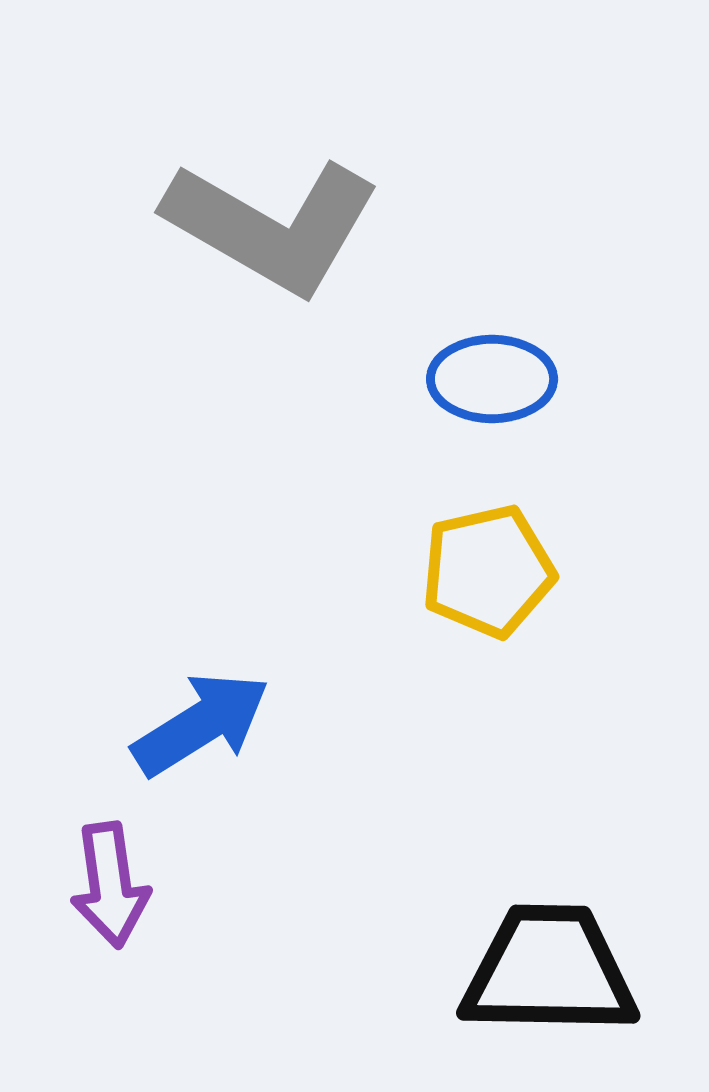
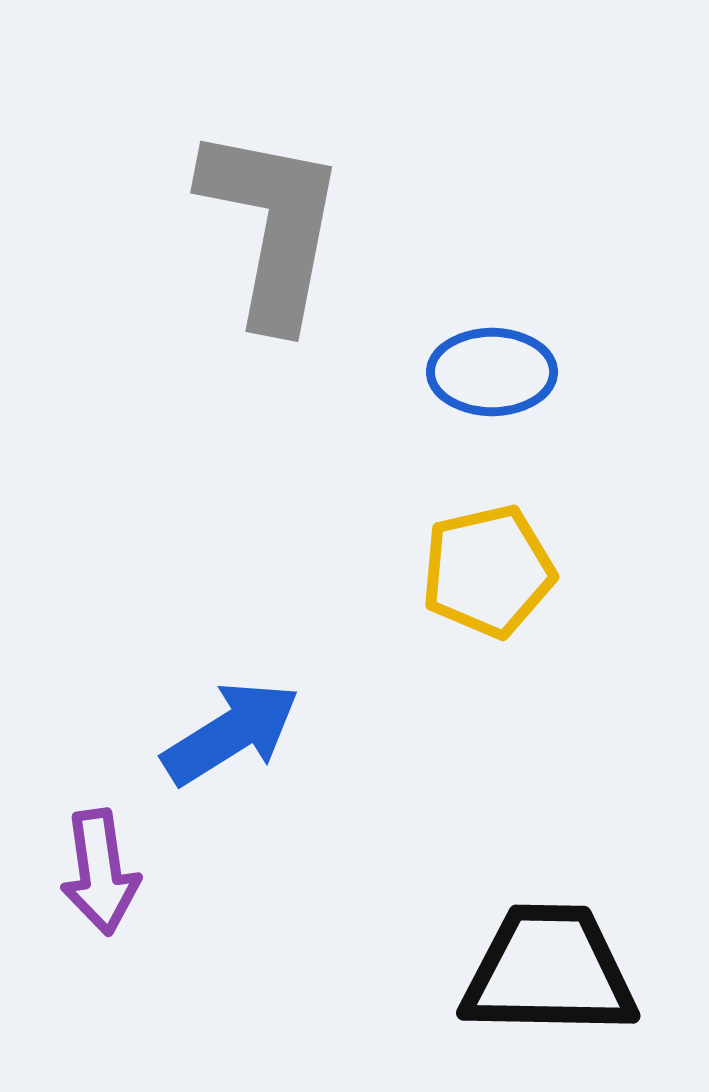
gray L-shape: rotated 109 degrees counterclockwise
blue ellipse: moved 7 px up
blue arrow: moved 30 px right, 9 px down
purple arrow: moved 10 px left, 13 px up
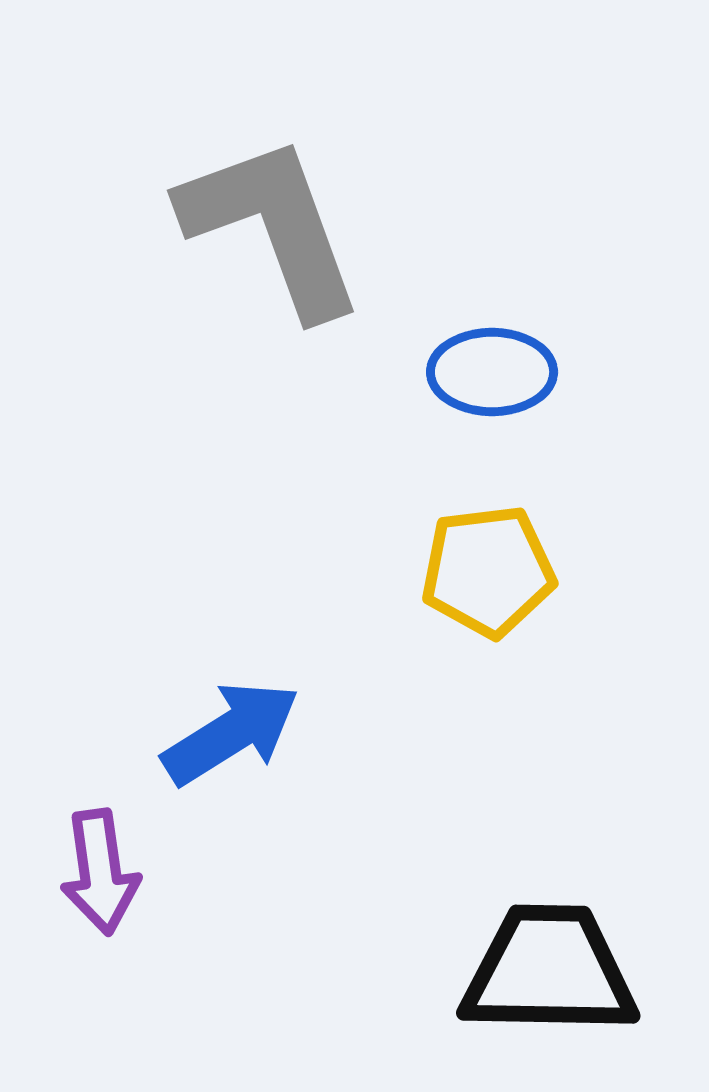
gray L-shape: rotated 31 degrees counterclockwise
yellow pentagon: rotated 6 degrees clockwise
